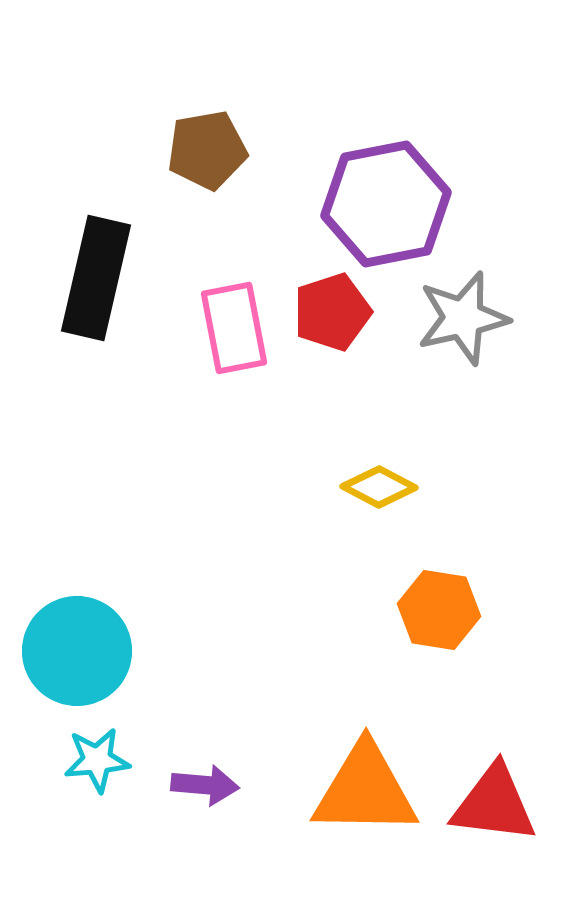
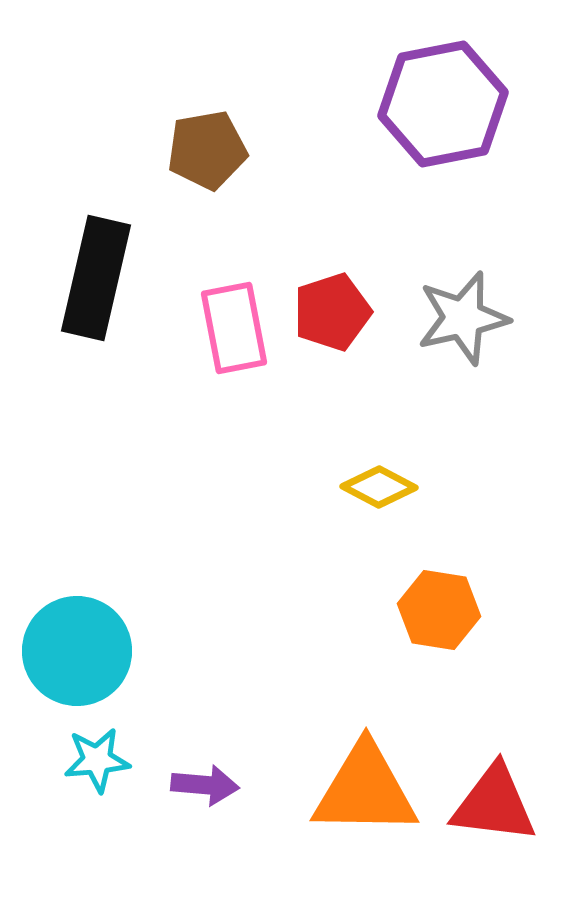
purple hexagon: moved 57 px right, 100 px up
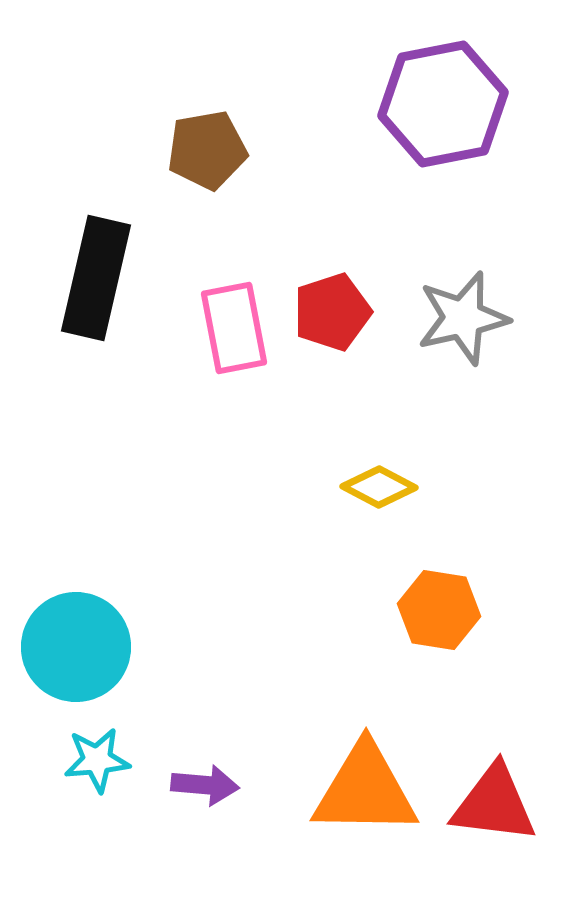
cyan circle: moved 1 px left, 4 px up
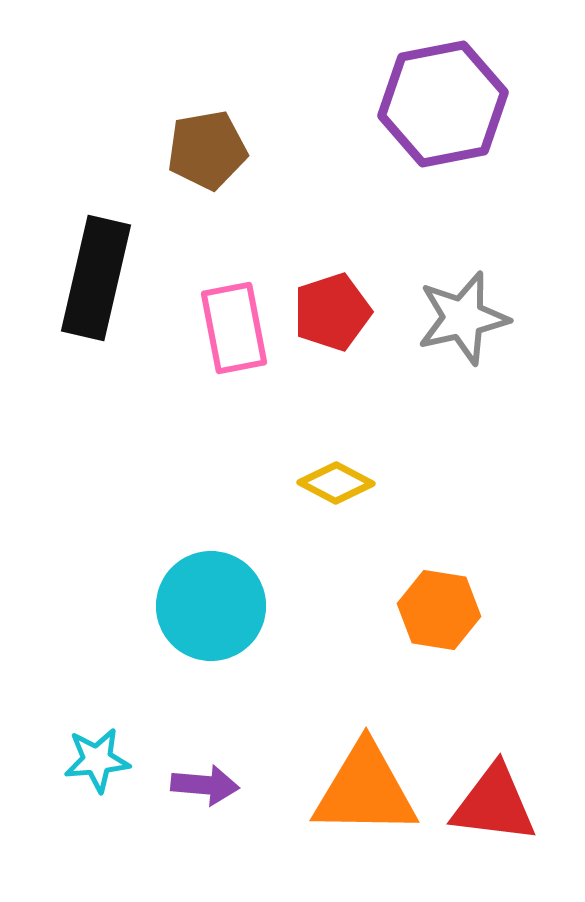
yellow diamond: moved 43 px left, 4 px up
cyan circle: moved 135 px right, 41 px up
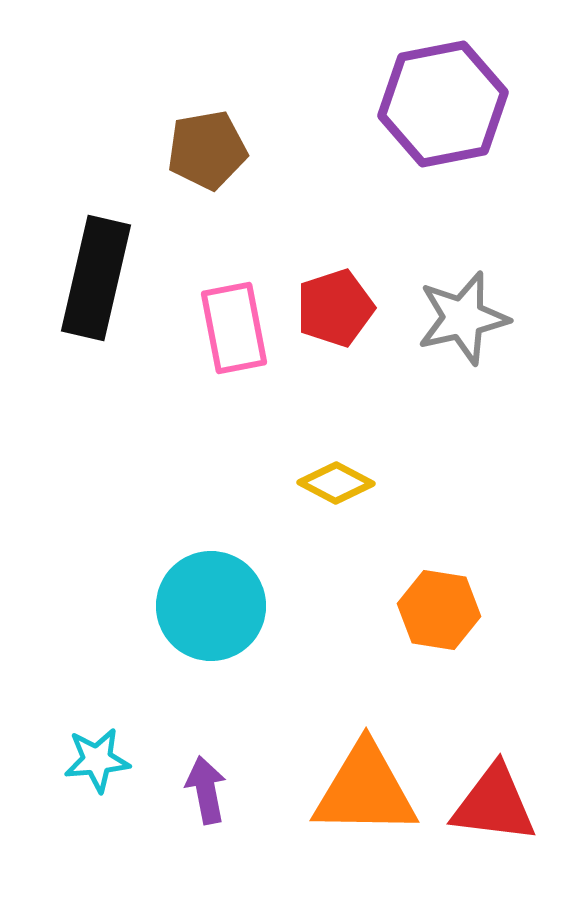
red pentagon: moved 3 px right, 4 px up
purple arrow: moved 1 px right, 5 px down; rotated 106 degrees counterclockwise
